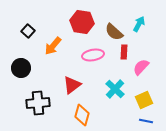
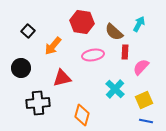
red rectangle: moved 1 px right
red triangle: moved 10 px left, 7 px up; rotated 24 degrees clockwise
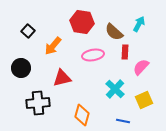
blue line: moved 23 px left
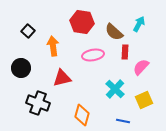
orange arrow: rotated 132 degrees clockwise
black cross: rotated 25 degrees clockwise
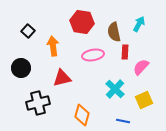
brown semicircle: rotated 36 degrees clockwise
black cross: rotated 35 degrees counterclockwise
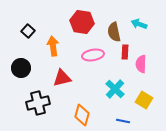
cyan arrow: rotated 98 degrees counterclockwise
pink semicircle: moved 3 px up; rotated 42 degrees counterclockwise
yellow square: rotated 36 degrees counterclockwise
